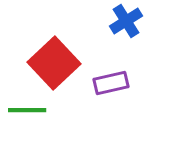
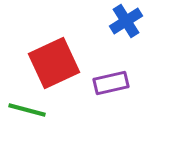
red square: rotated 18 degrees clockwise
green line: rotated 15 degrees clockwise
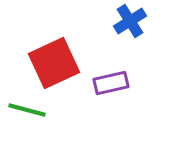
blue cross: moved 4 px right
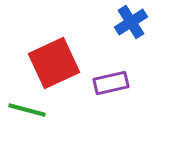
blue cross: moved 1 px right, 1 px down
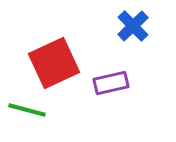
blue cross: moved 2 px right, 4 px down; rotated 12 degrees counterclockwise
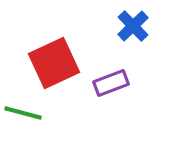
purple rectangle: rotated 8 degrees counterclockwise
green line: moved 4 px left, 3 px down
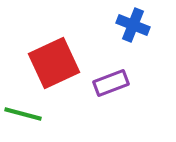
blue cross: moved 1 px up; rotated 24 degrees counterclockwise
green line: moved 1 px down
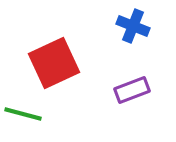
blue cross: moved 1 px down
purple rectangle: moved 21 px right, 7 px down
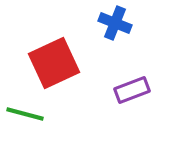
blue cross: moved 18 px left, 3 px up
green line: moved 2 px right
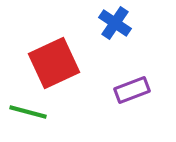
blue cross: rotated 12 degrees clockwise
green line: moved 3 px right, 2 px up
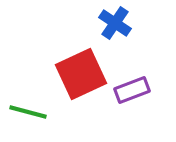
red square: moved 27 px right, 11 px down
